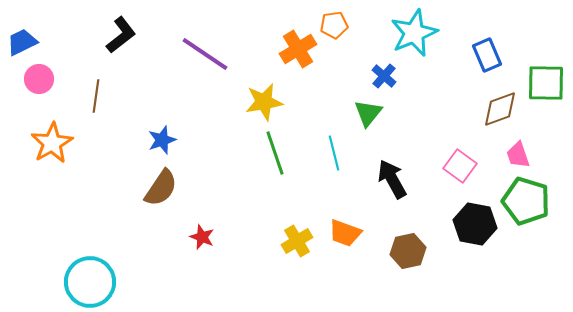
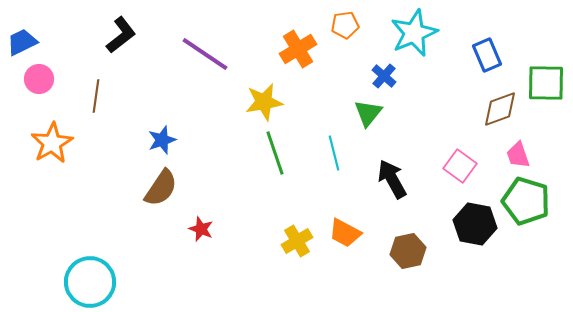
orange pentagon: moved 11 px right
orange trapezoid: rotated 8 degrees clockwise
red star: moved 1 px left, 8 px up
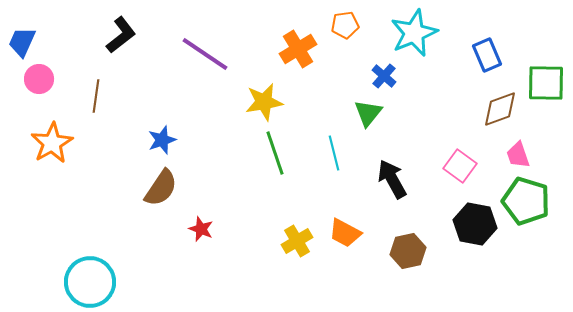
blue trapezoid: rotated 40 degrees counterclockwise
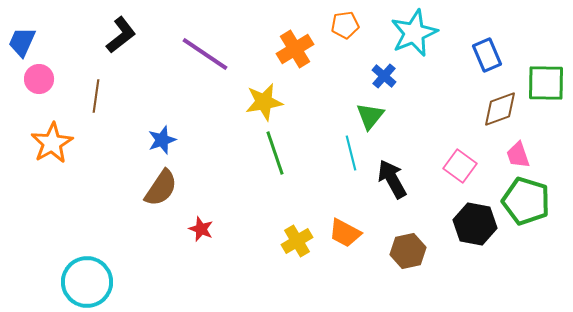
orange cross: moved 3 px left
green triangle: moved 2 px right, 3 px down
cyan line: moved 17 px right
cyan circle: moved 3 px left
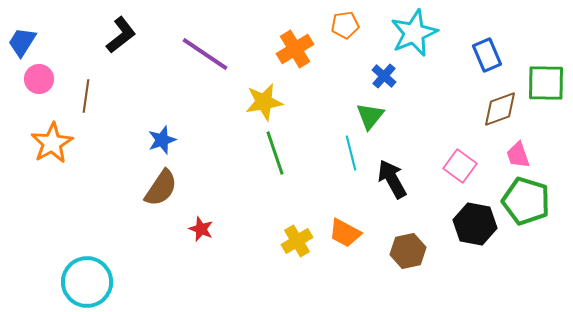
blue trapezoid: rotated 8 degrees clockwise
brown line: moved 10 px left
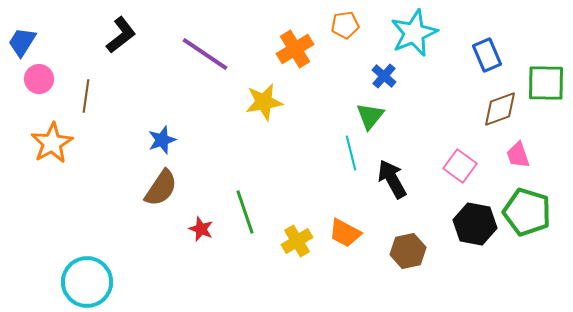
green line: moved 30 px left, 59 px down
green pentagon: moved 1 px right, 11 px down
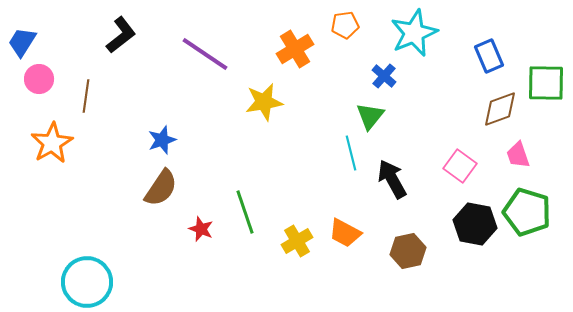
blue rectangle: moved 2 px right, 1 px down
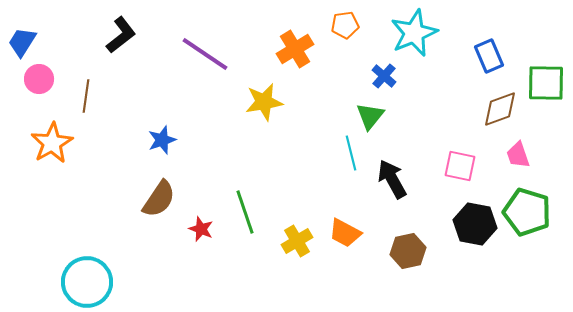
pink square: rotated 24 degrees counterclockwise
brown semicircle: moved 2 px left, 11 px down
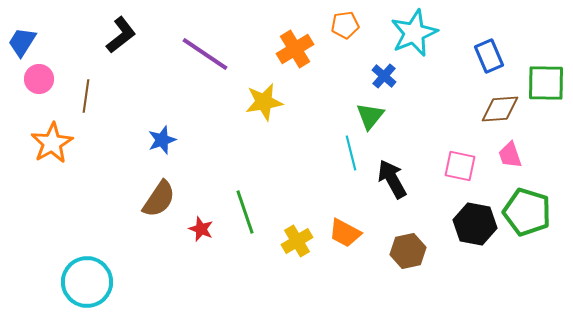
brown diamond: rotated 15 degrees clockwise
pink trapezoid: moved 8 px left
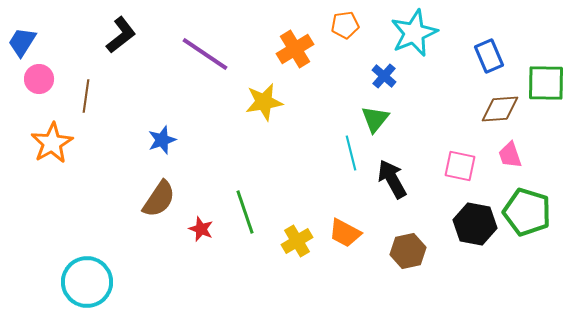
green triangle: moved 5 px right, 3 px down
